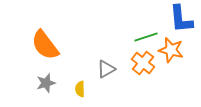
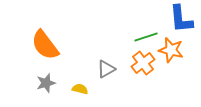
orange cross: rotated 15 degrees clockwise
yellow semicircle: rotated 105 degrees clockwise
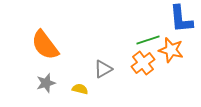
green line: moved 2 px right, 3 px down
gray triangle: moved 3 px left
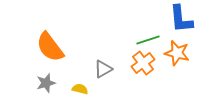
orange semicircle: moved 5 px right, 2 px down
orange star: moved 6 px right, 3 px down
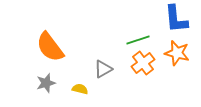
blue L-shape: moved 5 px left
green line: moved 10 px left
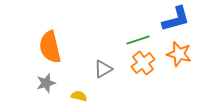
blue L-shape: rotated 100 degrees counterclockwise
orange semicircle: rotated 24 degrees clockwise
orange star: moved 2 px right, 1 px down
yellow semicircle: moved 1 px left, 7 px down
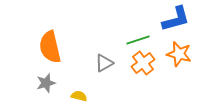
gray triangle: moved 1 px right, 6 px up
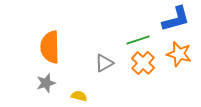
orange semicircle: rotated 12 degrees clockwise
orange cross: rotated 10 degrees counterclockwise
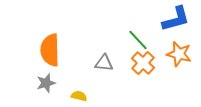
green line: rotated 65 degrees clockwise
orange semicircle: moved 3 px down
gray triangle: rotated 36 degrees clockwise
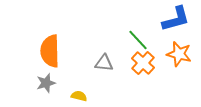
orange semicircle: moved 1 px down
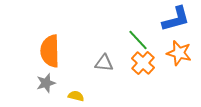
orange star: moved 1 px up
yellow semicircle: moved 3 px left
